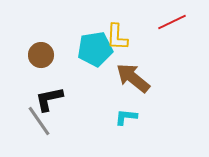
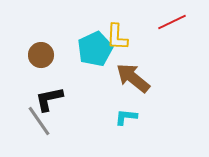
cyan pentagon: rotated 16 degrees counterclockwise
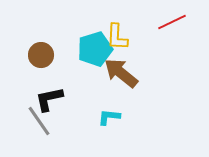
cyan pentagon: rotated 8 degrees clockwise
brown arrow: moved 12 px left, 5 px up
cyan L-shape: moved 17 px left
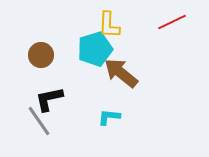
yellow L-shape: moved 8 px left, 12 px up
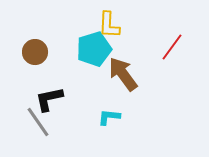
red line: moved 25 px down; rotated 28 degrees counterclockwise
cyan pentagon: moved 1 px left
brown circle: moved 6 px left, 3 px up
brown arrow: moved 2 px right, 1 px down; rotated 15 degrees clockwise
gray line: moved 1 px left, 1 px down
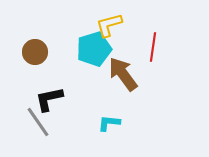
yellow L-shape: rotated 72 degrees clockwise
red line: moved 19 px left; rotated 28 degrees counterclockwise
cyan L-shape: moved 6 px down
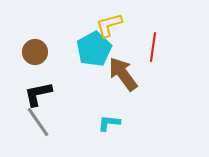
cyan pentagon: rotated 12 degrees counterclockwise
black L-shape: moved 11 px left, 5 px up
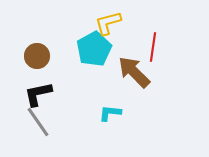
yellow L-shape: moved 1 px left, 2 px up
brown circle: moved 2 px right, 4 px down
brown arrow: moved 11 px right, 2 px up; rotated 9 degrees counterclockwise
cyan L-shape: moved 1 px right, 10 px up
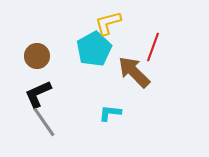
red line: rotated 12 degrees clockwise
black L-shape: rotated 12 degrees counterclockwise
gray line: moved 6 px right
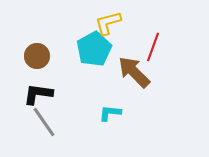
black L-shape: rotated 32 degrees clockwise
